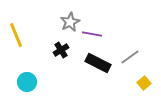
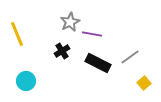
yellow line: moved 1 px right, 1 px up
black cross: moved 1 px right, 1 px down
cyan circle: moved 1 px left, 1 px up
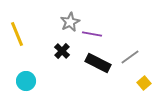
black cross: rotated 14 degrees counterclockwise
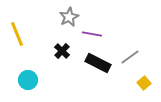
gray star: moved 1 px left, 5 px up
cyan circle: moved 2 px right, 1 px up
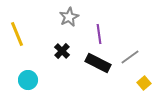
purple line: moved 7 px right; rotated 72 degrees clockwise
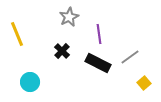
cyan circle: moved 2 px right, 2 px down
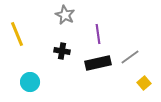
gray star: moved 4 px left, 2 px up; rotated 18 degrees counterclockwise
purple line: moved 1 px left
black cross: rotated 35 degrees counterclockwise
black rectangle: rotated 40 degrees counterclockwise
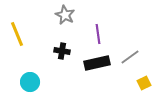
black rectangle: moved 1 px left
yellow square: rotated 16 degrees clockwise
